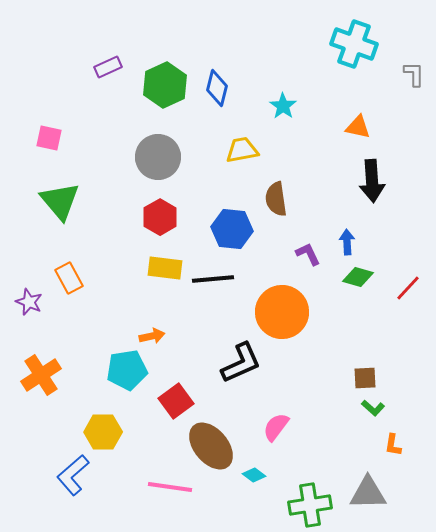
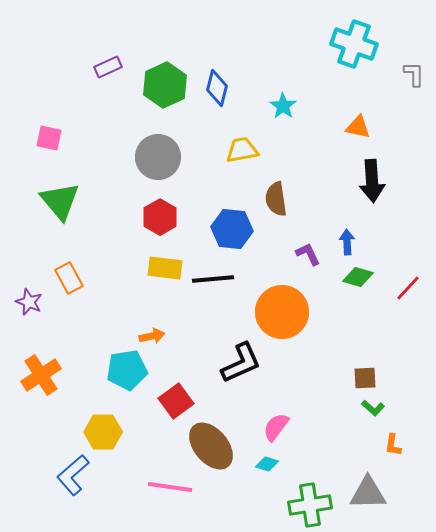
cyan diamond: moved 13 px right, 11 px up; rotated 20 degrees counterclockwise
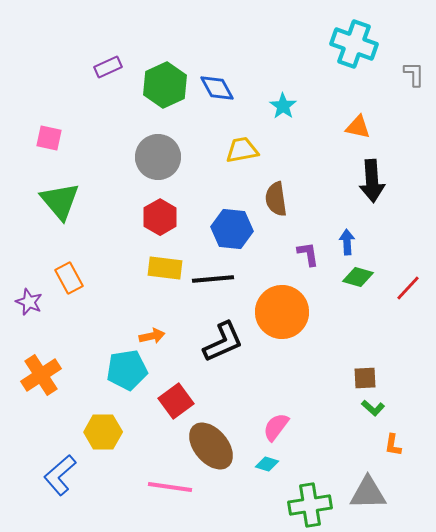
blue diamond: rotated 42 degrees counterclockwise
purple L-shape: rotated 16 degrees clockwise
black L-shape: moved 18 px left, 21 px up
blue L-shape: moved 13 px left
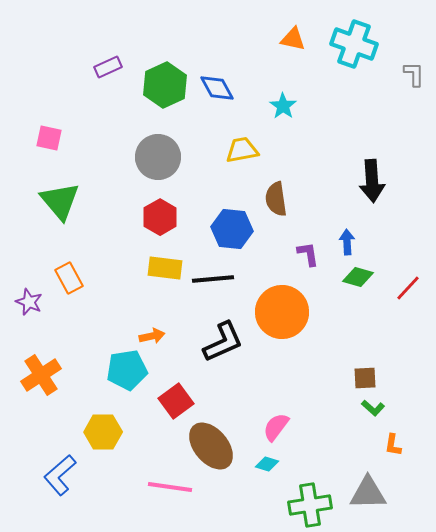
orange triangle: moved 65 px left, 88 px up
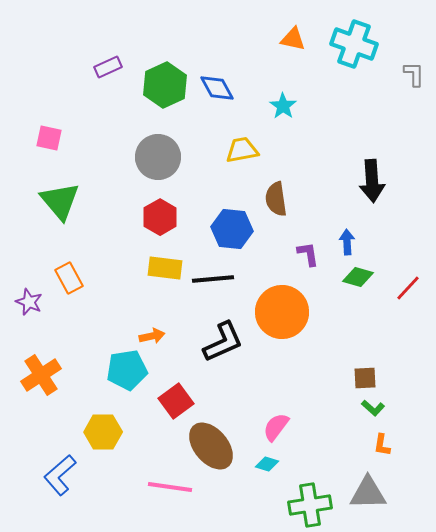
orange L-shape: moved 11 px left
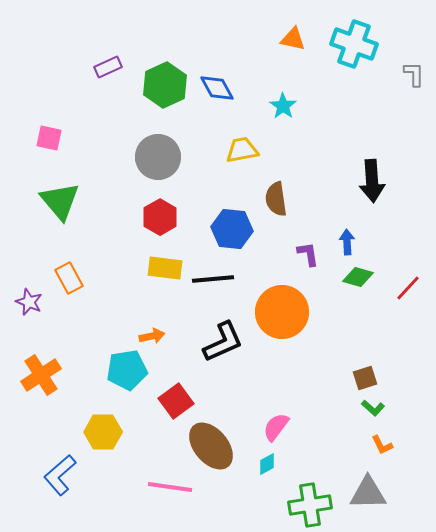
brown square: rotated 15 degrees counterclockwise
orange L-shape: rotated 35 degrees counterclockwise
cyan diamond: rotated 45 degrees counterclockwise
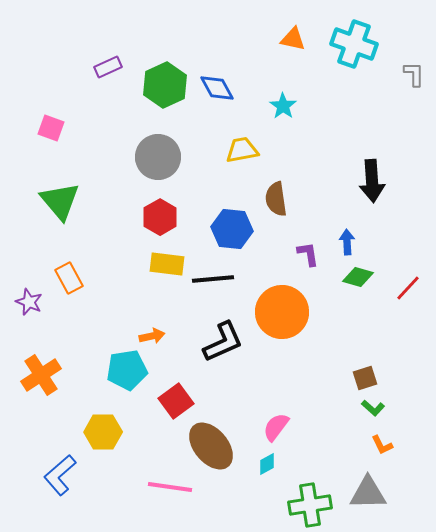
pink square: moved 2 px right, 10 px up; rotated 8 degrees clockwise
yellow rectangle: moved 2 px right, 4 px up
